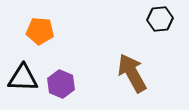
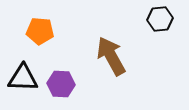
brown arrow: moved 21 px left, 17 px up
purple hexagon: rotated 20 degrees counterclockwise
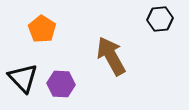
orange pentagon: moved 2 px right, 2 px up; rotated 28 degrees clockwise
black triangle: rotated 44 degrees clockwise
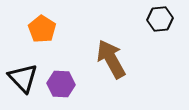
brown arrow: moved 3 px down
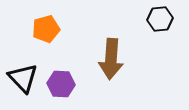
orange pentagon: moved 4 px right; rotated 24 degrees clockwise
brown arrow: rotated 147 degrees counterclockwise
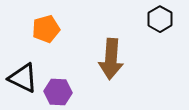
black hexagon: rotated 25 degrees counterclockwise
black triangle: rotated 20 degrees counterclockwise
purple hexagon: moved 3 px left, 8 px down
